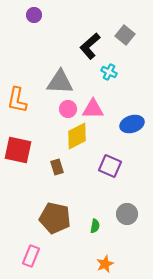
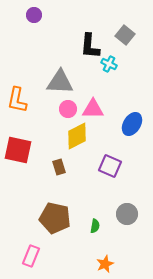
black L-shape: rotated 44 degrees counterclockwise
cyan cross: moved 8 px up
blue ellipse: rotated 40 degrees counterclockwise
brown rectangle: moved 2 px right
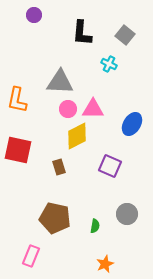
black L-shape: moved 8 px left, 13 px up
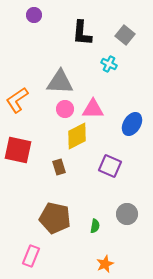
orange L-shape: rotated 44 degrees clockwise
pink circle: moved 3 px left
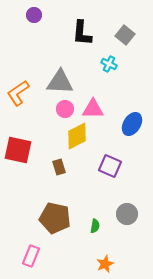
orange L-shape: moved 1 px right, 7 px up
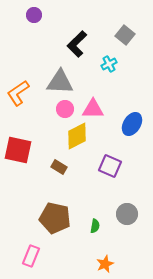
black L-shape: moved 5 px left, 11 px down; rotated 40 degrees clockwise
cyan cross: rotated 35 degrees clockwise
brown rectangle: rotated 42 degrees counterclockwise
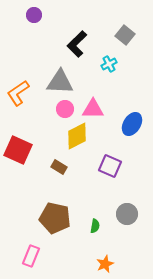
red square: rotated 12 degrees clockwise
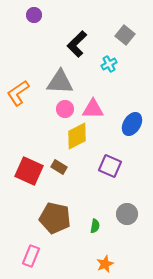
red square: moved 11 px right, 21 px down
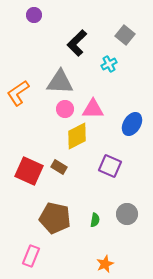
black L-shape: moved 1 px up
green semicircle: moved 6 px up
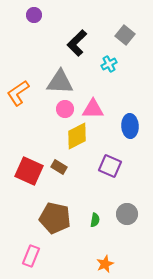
blue ellipse: moved 2 px left, 2 px down; rotated 35 degrees counterclockwise
